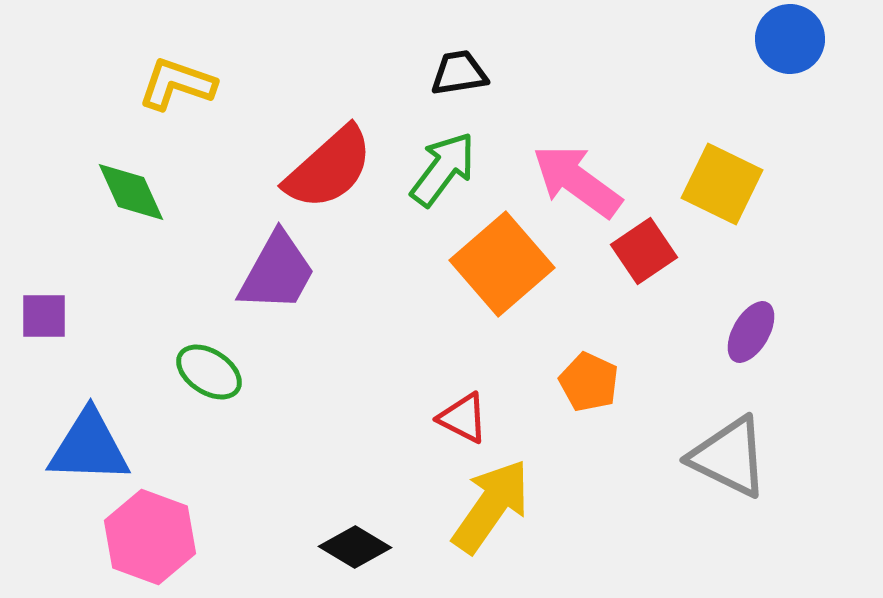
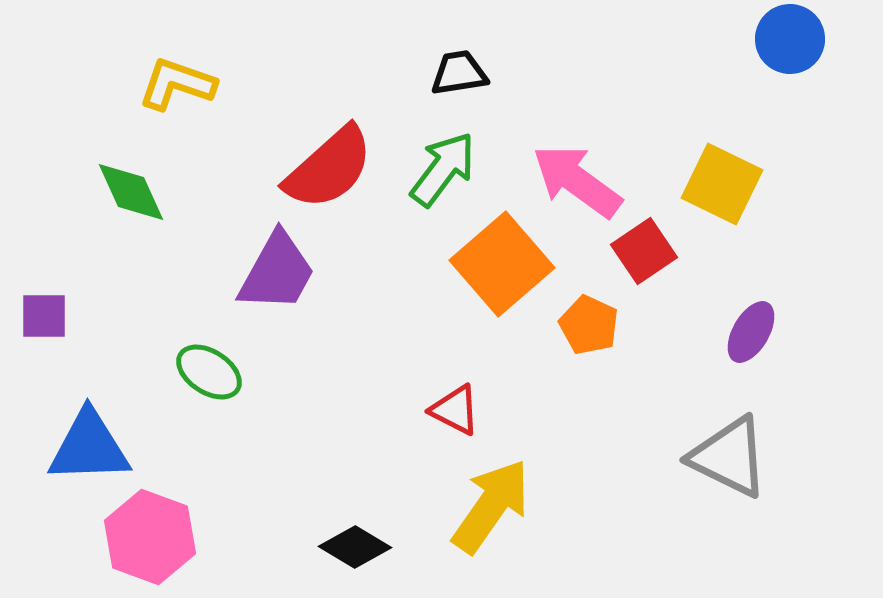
orange pentagon: moved 57 px up
red triangle: moved 8 px left, 8 px up
blue triangle: rotated 4 degrees counterclockwise
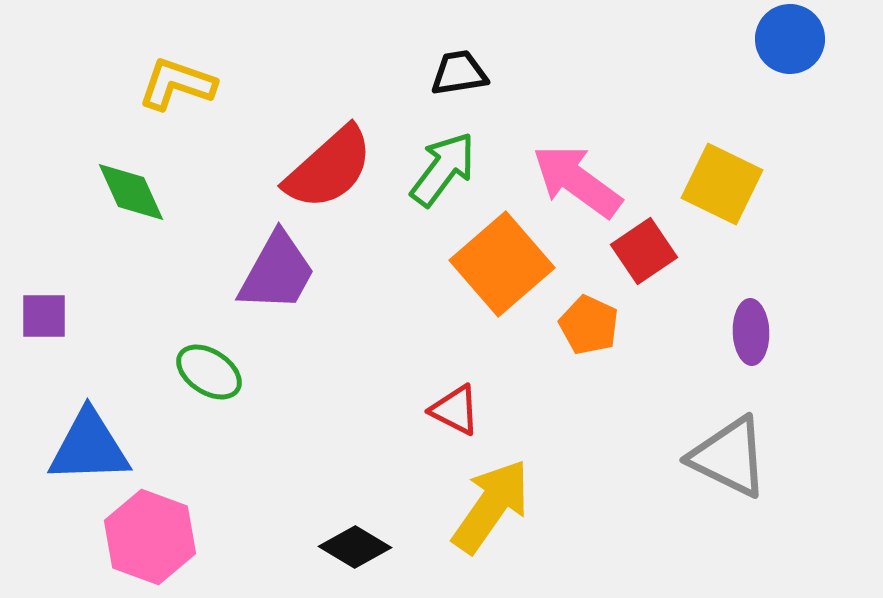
purple ellipse: rotated 32 degrees counterclockwise
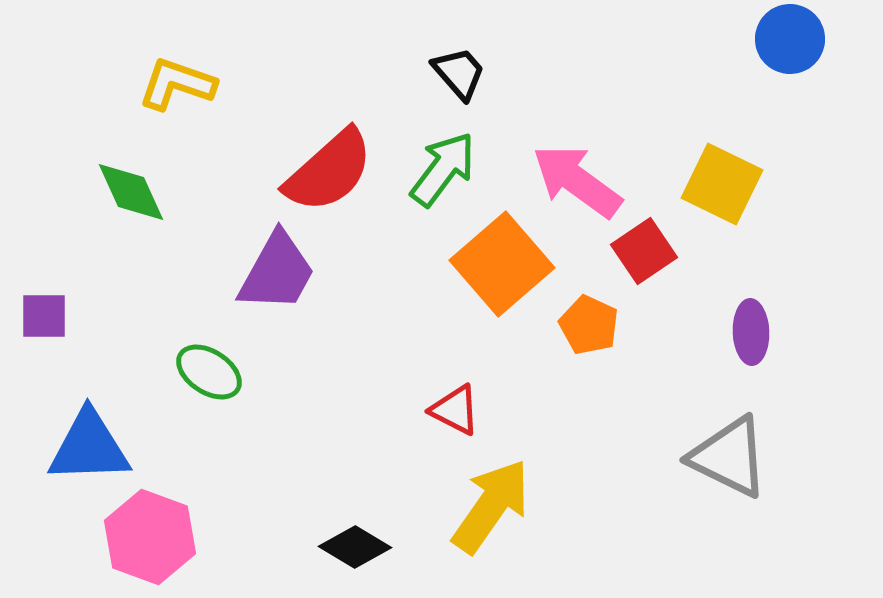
black trapezoid: rotated 58 degrees clockwise
red semicircle: moved 3 px down
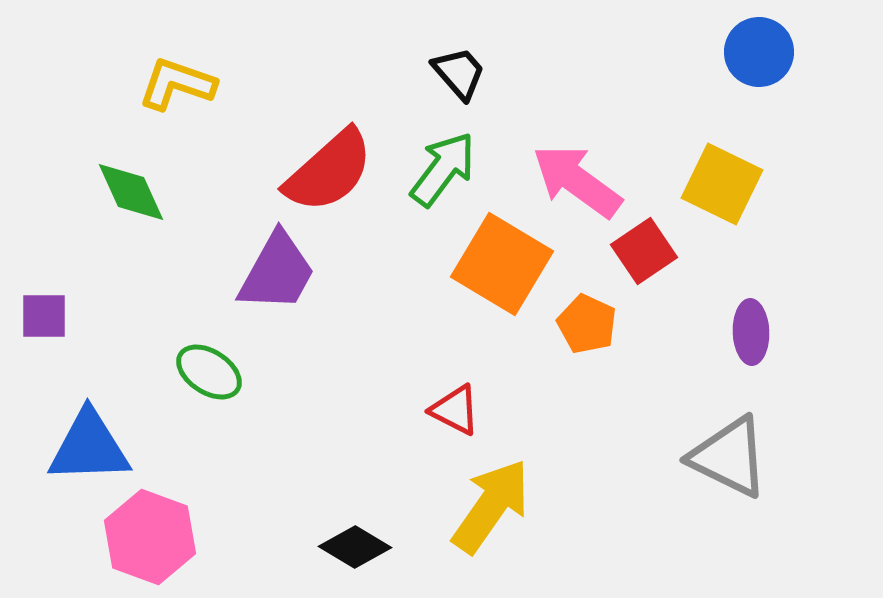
blue circle: moved 31 px left, 13 px down
orange square: rotated 18 degrees counterclockwise
orange pentagon: moved 2 px left, 1 px up
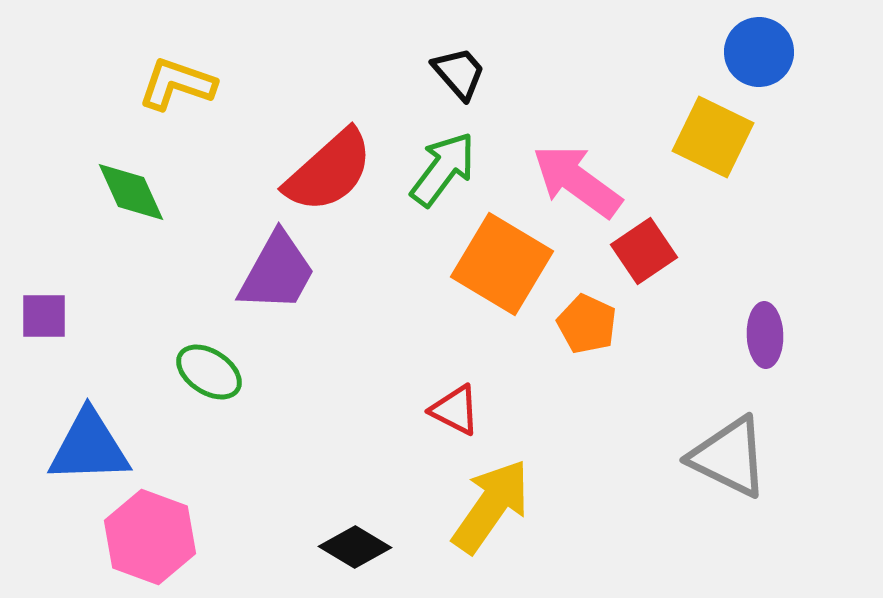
yellow square: moved 9 px left, 47 px up
purple ellipse: moved 14 px right, 3 px down
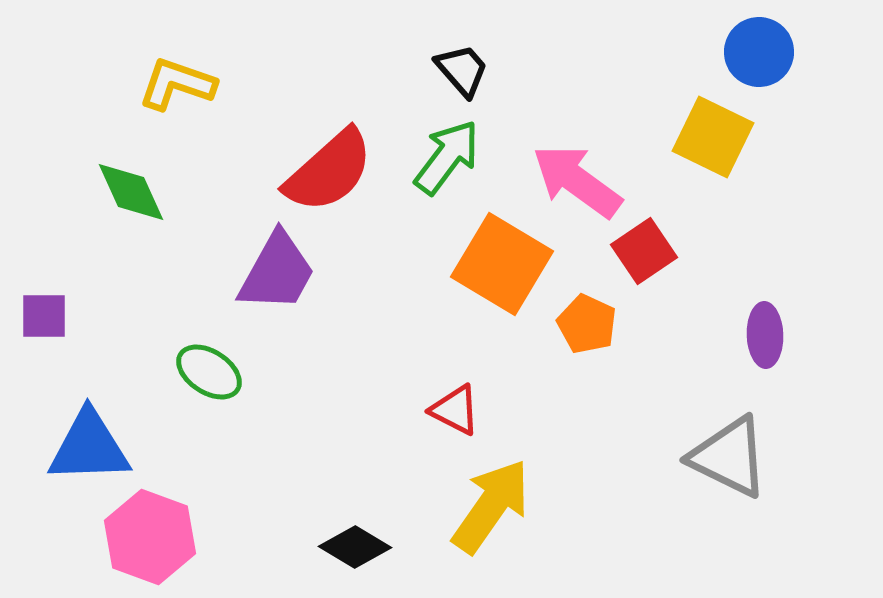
black trapezoid: moved 3 px right, 3 px up
green arrow: moved 4 px right, 12 px up
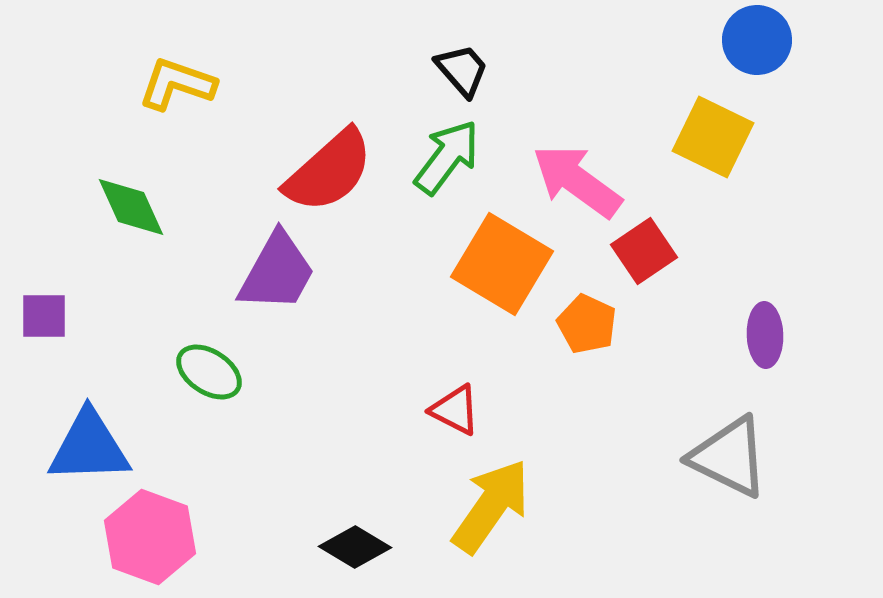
blue circle: moved 2 px left, 12 px up
green diamond: moved 15 px down
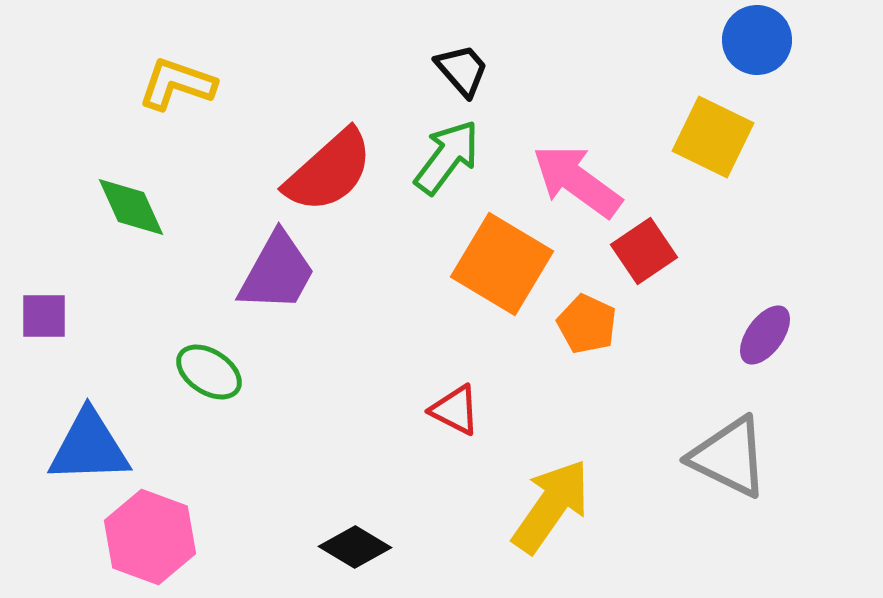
purple ellipse: rotated 38 degrees clockwise
yellow arrow: moved 60 px right
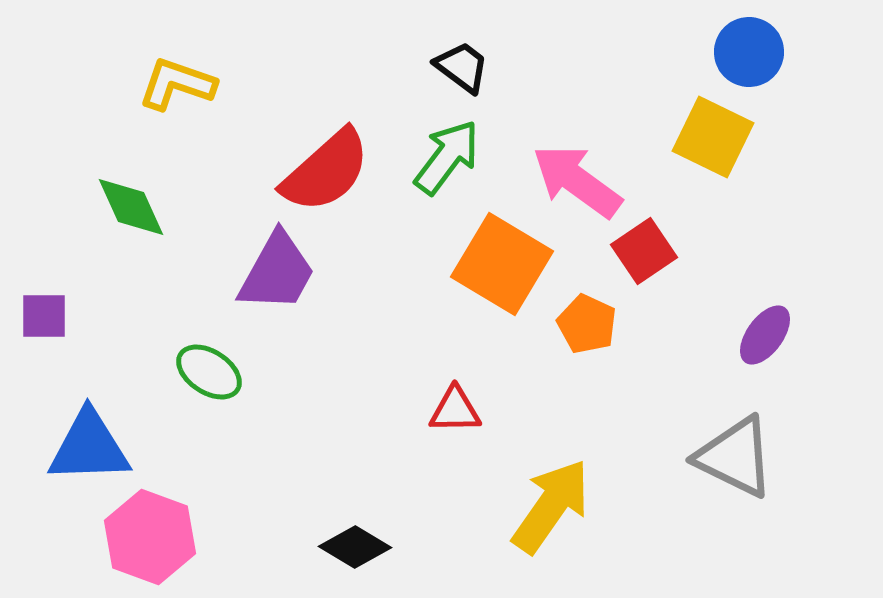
blue circle: moved 8 px left, 12 px down
black trapezoid: moved 3 px up; rotated 12 degrees counterclockwise
red semicircle: moved 3 px left
red triangle: rotated 28 degrees counterclockwise
gray triangle: moved 6 px right
